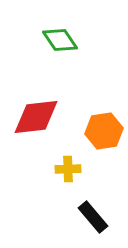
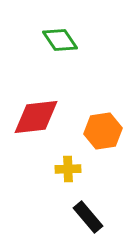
orange hexagon: moved 1 px left
black rectangle: moved 5 px left
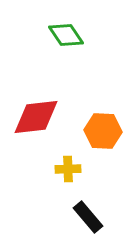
green diamond: moved 6 px right, 5 px up
orange hexagon: rotated 12 degrees clockwise
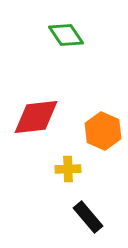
orange hexagon: rotated 21 degrees clockwise
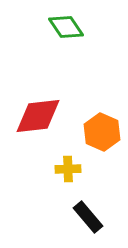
green diamond: moved 8 px up
red diamond: moved 2 px right, 1 px up
orange hexagon: moved 1 px left, 1 px down
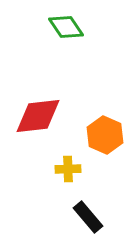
orange hexagon: moved 3 px right, 3 px down
